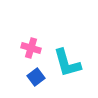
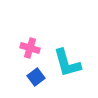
pink cross: moved 1 px left
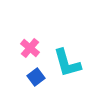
pink cross: rotated 24 degrees clockwise
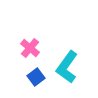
cyan L-shape: moved 4 px down; rotated 52 degrees clockwise
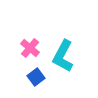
cyan L-shape: moved 4 px left, 11 px up; rotated 8 degrees counterclockwise
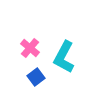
cyan L-shape: moved 1 px right, 1 px down
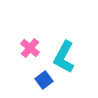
blue square: moved 8 px right, 3 px down
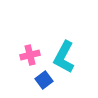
pink cross: moved 7 px down; rotated 36 degrees clockwise
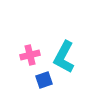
blue square: rotated 18 degrees clockwise
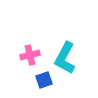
cyan L-shape: moved 1 px right, 1 px down
